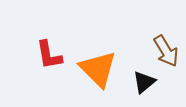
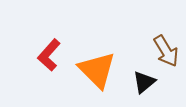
red L-shape: rotated 52 degrees clockwise
orange triangle: moved 1 px left, 1 px down
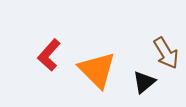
brown arrow: moved 2 px down
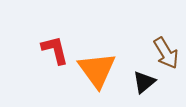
red L-shape: moved 6 px right, 5 px up; rotated 124 degrees clockwise
orange triangle: rotated 9 degrees clockwise
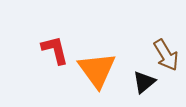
brown arrow: moved 2 px down
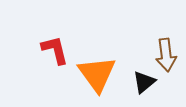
brown arrow: rotated 24 degrees clockwise
orange triangle: moved 4 px down
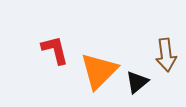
orange triangle: moved 2 px right, 3 px up; rotated 21 degrees clockwise
black triangle: moved 7 px left
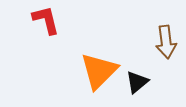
red L-shape: moved 9 px left, 30 px up
brown arrow: moved 13 px up
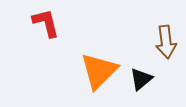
red L-shape: moved 3 px down
black triangle: moved 4 px right, 3 px up
